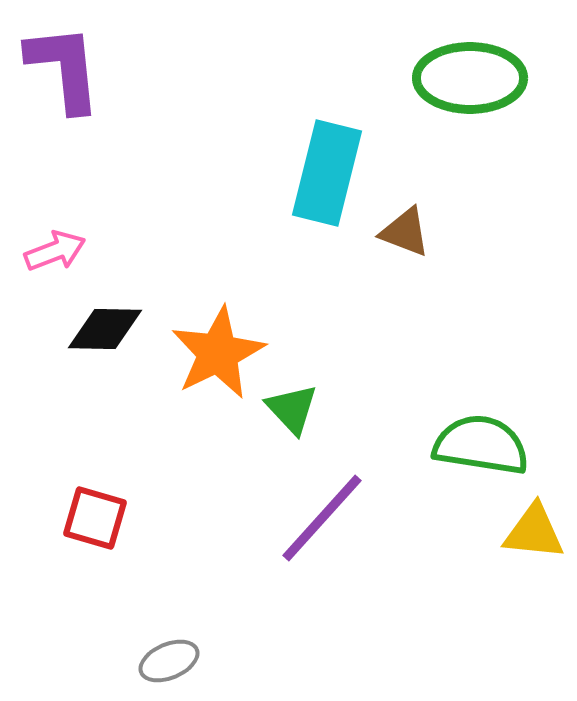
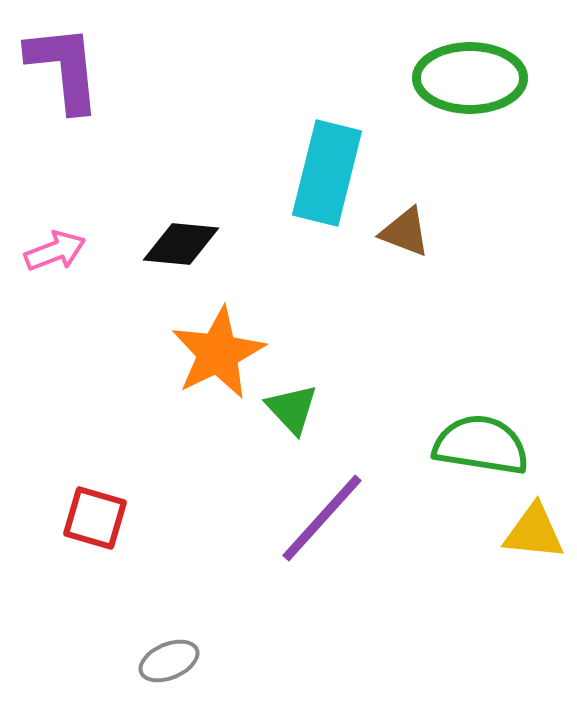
black diamond: moved 76 px right, 85 px up; rotated 4 degrees clockwise
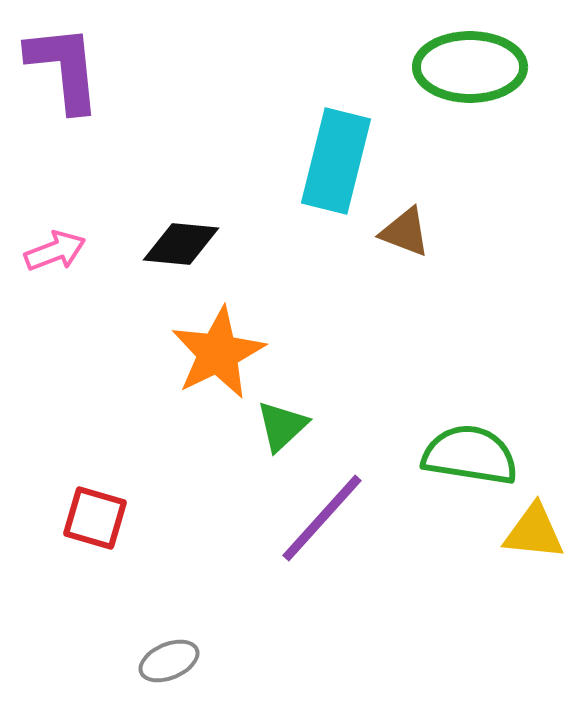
green ellipse: moved 11 px up
cyan rectangle: moved 9 px right, 12 px up
green triangle: moved 10 px left, 17 px down; rotated 30 degrees clockwise
green semicircle: moved 11 px left, 10 px down
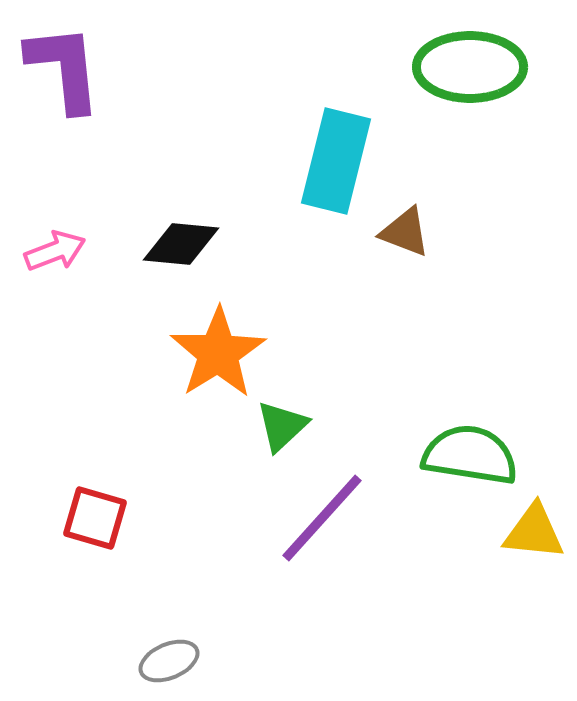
orange star: rotated 6 degrees counterclockwise
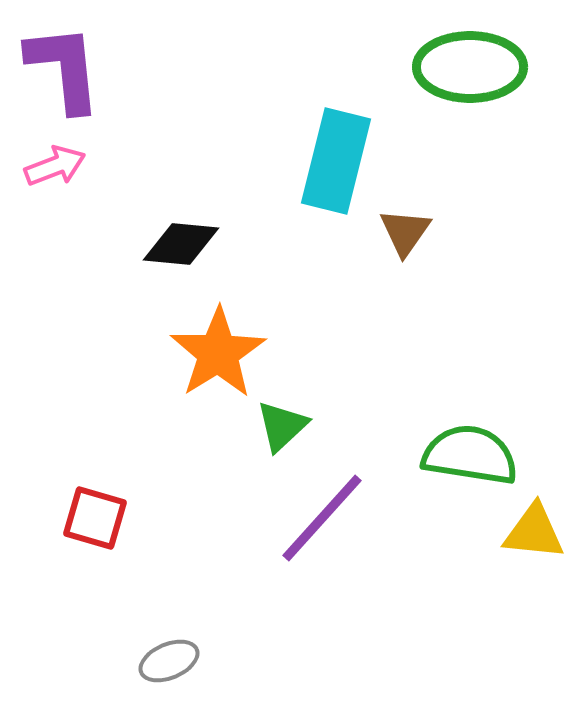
brown triangle: rotated 44 degrees clockwise
pink arrow: moved 85 px up
